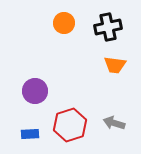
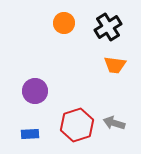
black cross: rotated 20 degrees counterclockwise
red hexagon: moved 7 px right
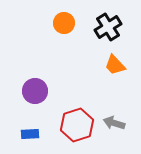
orange trapezoid: rotated 40 degrees clockwise
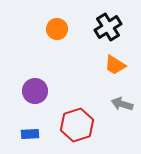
orange circle: moved 7 px left, 6 px down
orange trapezoid: rotated 15 degrees counterclockwise
gray arrow: moved 8 px right, 19 px up
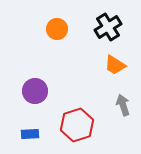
gray arrow: moved 1 px right, 1 px down; rotated 55 degrees clockwise
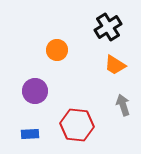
orange circle: moved 21 px down
red hexagon: rotated 24 degrees clockwise
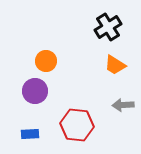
orange circle: moved 11 px left, 11 px down
gray arrow: rotated 75 degrees counterclockwise
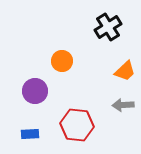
orange circle: moved 16 px right
orange trapezoid: moved 10 px right, 6 px down; rotated 75 degrees counterclockwise
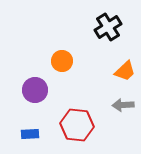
purple circle: moved 1 px up
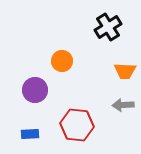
orange trapezoid: rotated 45 degrees clockwise
